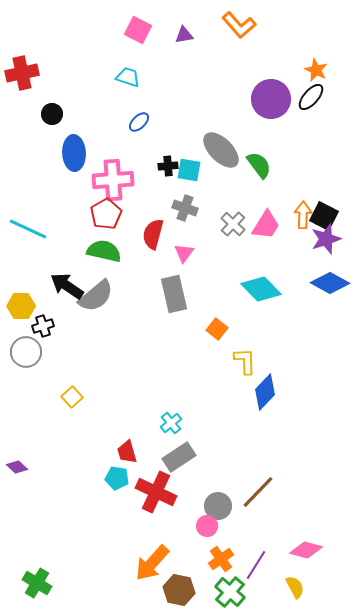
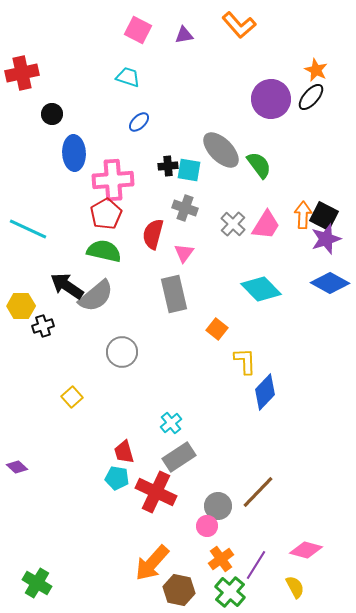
gray circle at (26, 352): moved 96 px right
red trapezoid at (127, 452): moved 3 px left
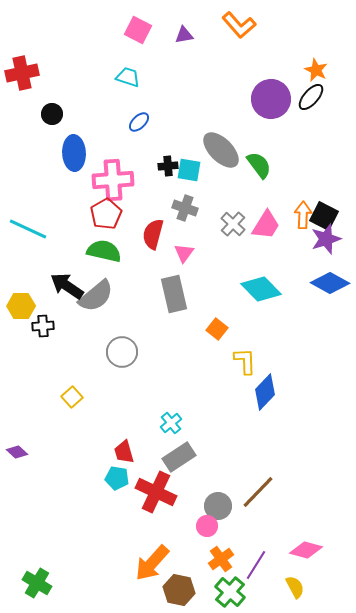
black cross at (43, 326): rotated 15 degrees clockwise
purple diamond at (17, 467): moved 15 px up
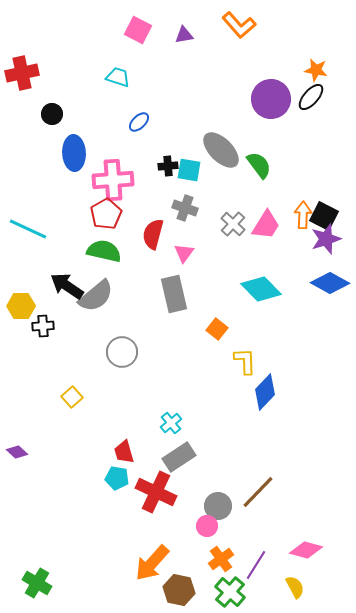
orange star at (316, 70): rotated 15 degrees counterclockwise
cyan trapezoid at (128, 77): moved 10 px left
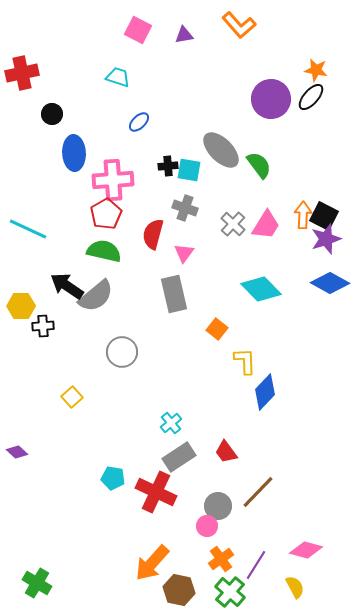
red trapezoid at (124, 452): moved 102 px right; rotated 20 degrees counterclockwise
cyan pentagon at (117, 478): moved 4 px left
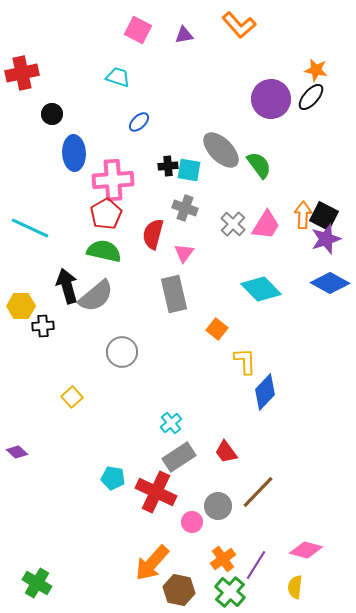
cyan line at (28, 229): moved 2 px right, 1 px up
black arrow at (67, 286): rotated 40 degrees clockwise
pink circle at (207, 526): moved 15 px left, 4 px up
orange cross at (221, 559): moved 2 px right
yellow semicircle at (295, 587): rotated 145 degrees counterclockwise
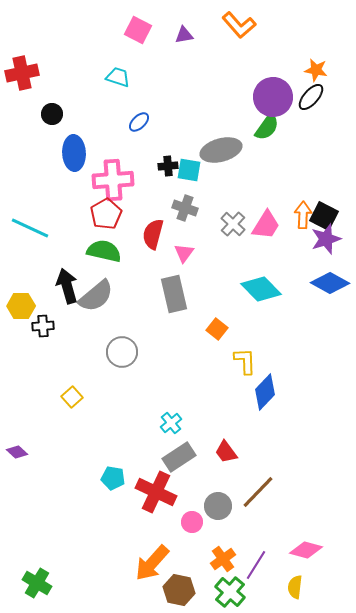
purple circle at (271, 99): moved 2 px right, 2 px up
gray ellipse at (221, 150): rotated 60 degrees counterclockwise
green semicircle at (259, 165): moved 8 px right, 38 px up; rotated 72 degrees clockwise
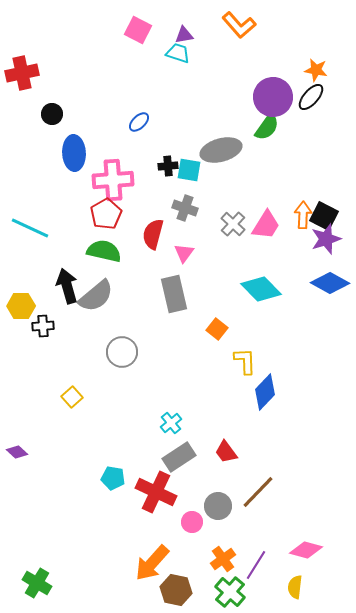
cyan trapezoid at (118, 77): moved 60 px right, 24 px up
brown hexagon at (179, 590): moved 3 px left
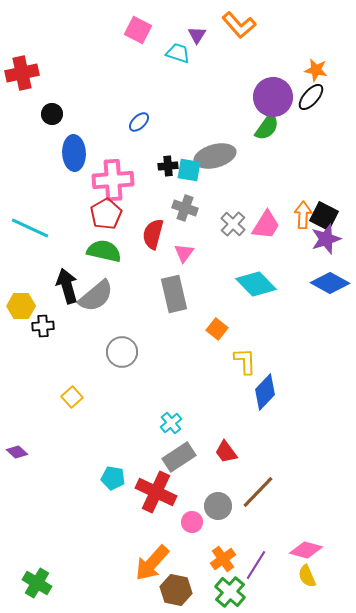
purple triangle at (184, 35): moved 13 px right; rotated 48 degrees counterclockwise
gray ellipse at (221, 150): moved 6 px left, 6 px down
cyan diamond at (261, 289): moved 5 px left, 5 px up
yellow semicircle at (295, 587): moved 12 px right, 11 px up; rotated 30 degrees counterclockwise
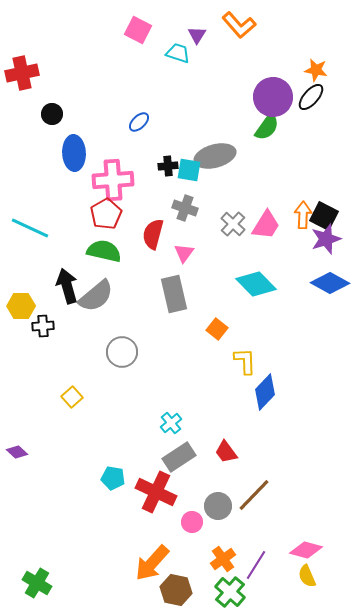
brown line at (258, 492): moved 4 px left, 3 px down
